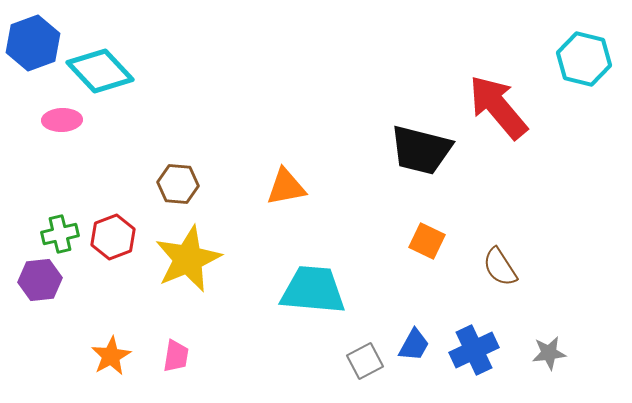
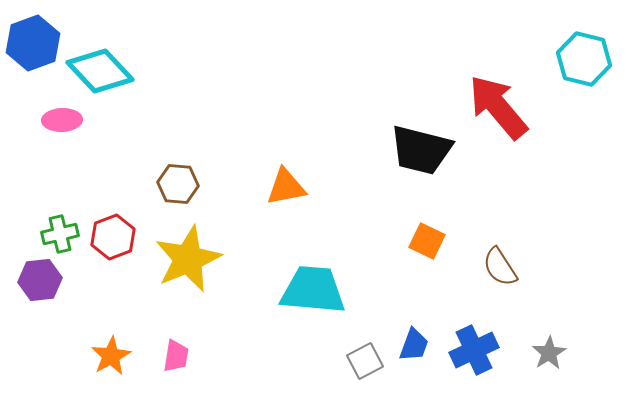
blue trapezoid: rotated 9 degrees counterclockwise
gray star: rotated 24 degrees counterclockwise
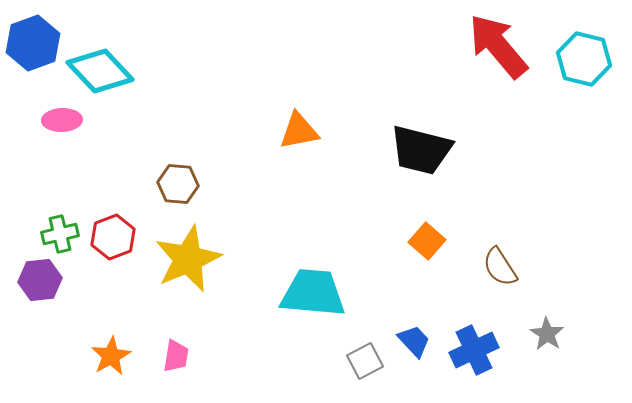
red arrow: moved 61 px up
orange triangle: moved 13 px right, 56 px up
orange square: rotated 15 degrees clockwise
cyan trapezoid: moved 3 px down
blue trapezoid: moved 4 px up; rotated 63 degrees counterclockwise
gray star: moved 2 px left, 19 px up; rotated 8 degrees counterclockwise
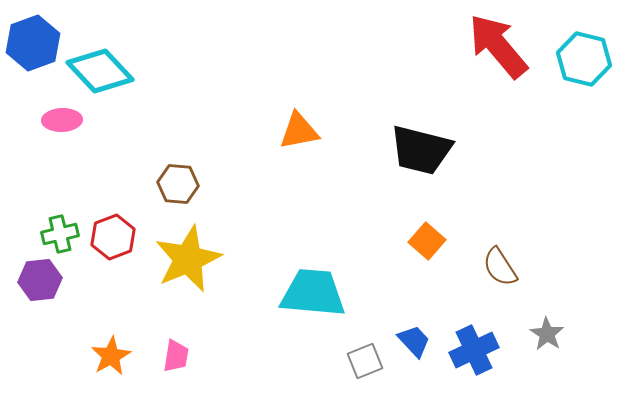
gray square: rotated 6 degrees clockwise
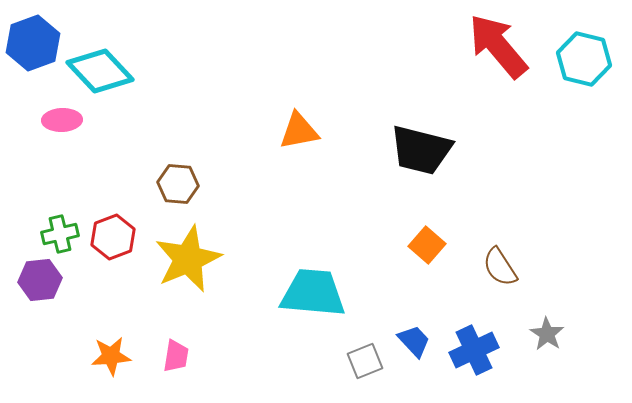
orange square: moved 4 px down
orange star: rotated 24 degrees clockwise
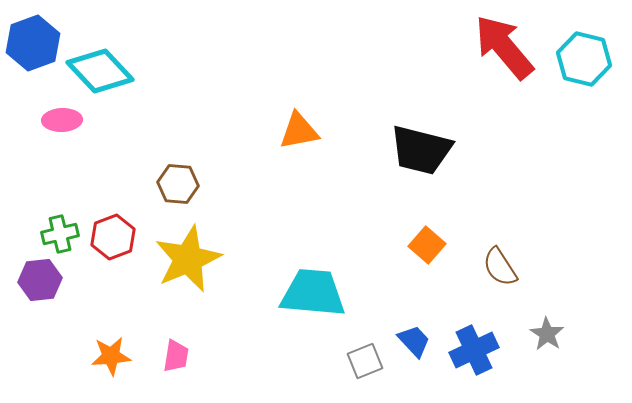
red arrow: moved 6 px right, 1 px down
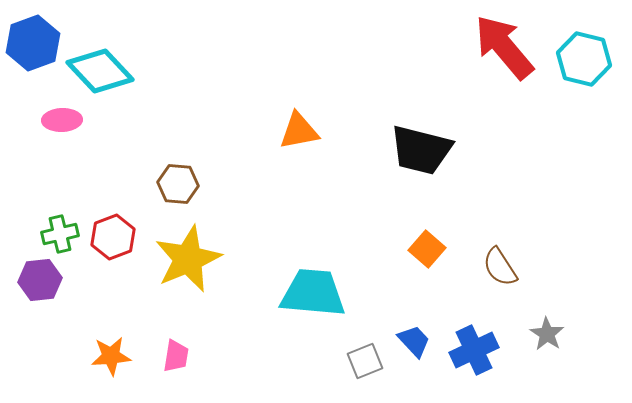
orange square: moved 4 px down
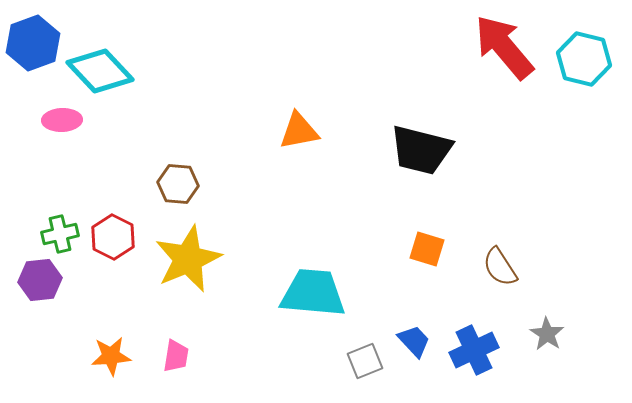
red hexagon: rotated 12 degrees counterclockwise
orange square: rotated 24 degrees counterclockwise
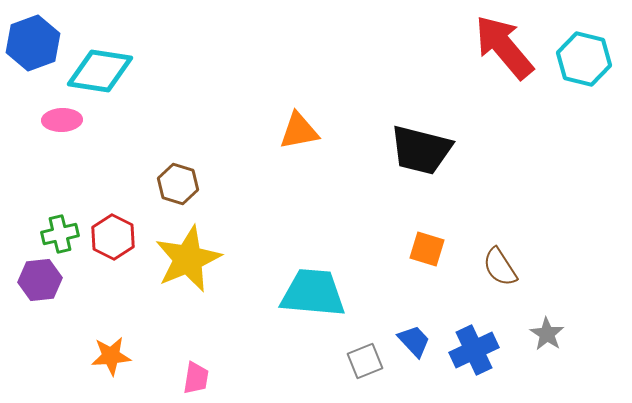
cyan diamond: rotated 38 degrees counterclockwise
brown hexagon: rotated 12 degrees clockwise
pink trapezoid: moved 20 px right, 22 px down
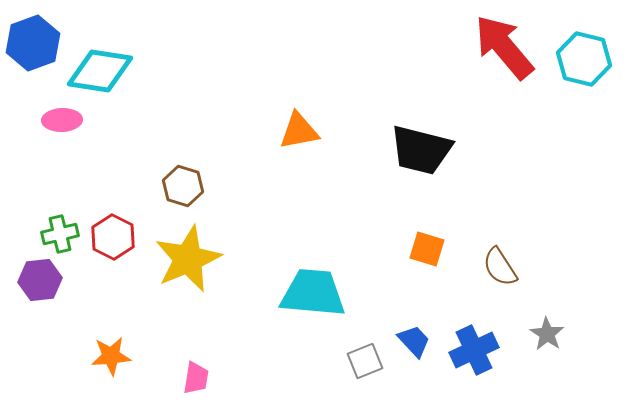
brown hexagon: moved 5 px right, 2 px down
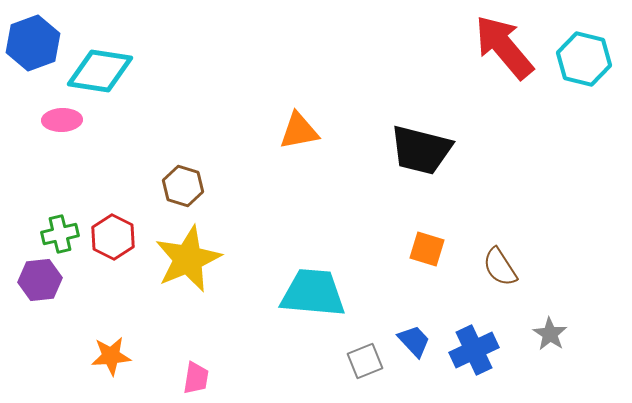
gray star: moved 3 px right
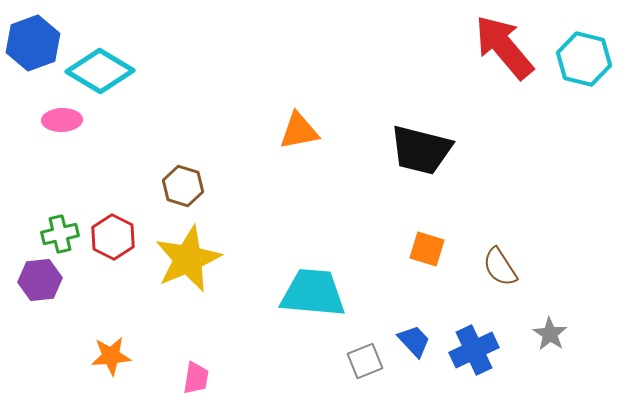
cyan diamond: rotated 22 degrees clockwise
